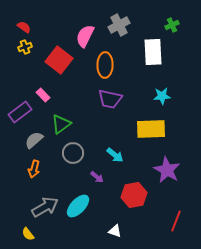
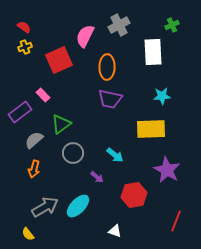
red square: rotated 28 degrees clockwise
orange ellipse: moved 2 px right, 2 px down
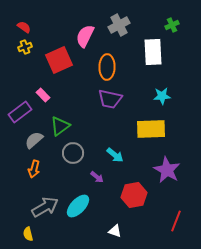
green triangle: moved 1 px left, 2 px down
yellow semicircle: rotated 24 degrees clockwise
